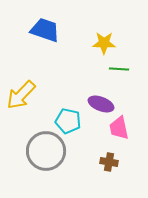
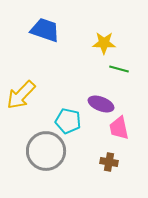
green line: rotated 12 degrees clockwise
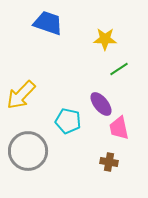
blue trapezoid: moved 3 px right, 7 px up
yellow star: moved 1 px right, 4 px up
green line: rotated 48 degrees counterclockwise
purple ellipse: rotated 30 degrees clockwise
gray circle: moved 18 px left
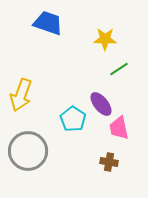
yellow arrow: rotated 24 degrees counterclockwise
cyan pentagon: moved 5 px right, 2 px up; rotated 20 degrees clockwise
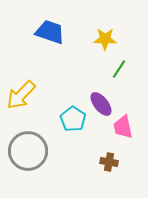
blue trapezoid: moved 2 px right, 9 px down
green line: rotated 24 degrees counterclockwise
yellow arrow: rotated 24 degrees clockwise
pink trapezoid: moved 4 px right, 1 px up
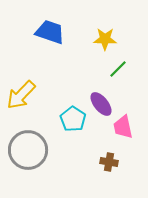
green line: moved 1 px left; rotated 12 degrees clockwise
gray circle: moved 1 px up
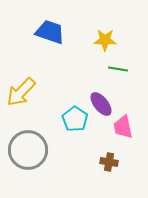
yellow star: moved 1 px down
green line: rotated 54 degrees clockwise
yellow arrow: moved 3 px up
cyan pentagon: moved 2 px right
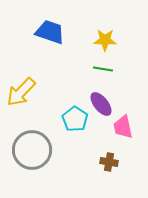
green line: moved 15 px left
gray circle: moved 4 px right
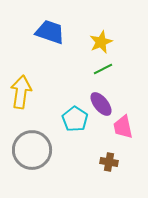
yellow star: moved 4 px left, 2 px down; rotated 25 degrees counterclockwise
green line: rotated 36 degrees counterclockwise
yellow arrow: rotated 144 degrees clockwise
